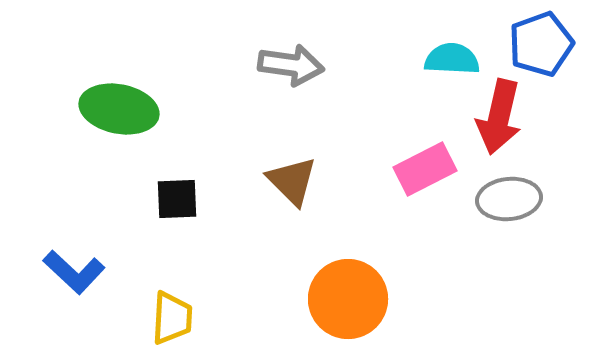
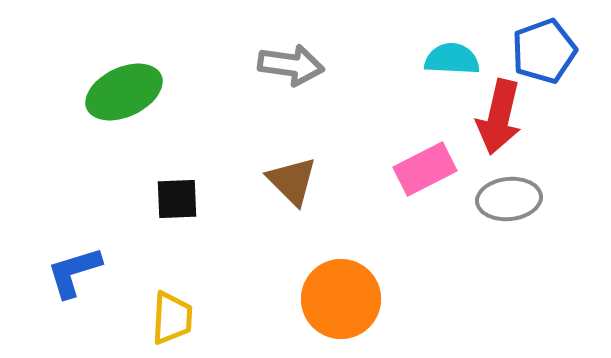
blue pentagon: moved 3 px right, 7 px down
green ellipse: moved 5 px right, 17 px up; rotated 36 degrees counterclockwise
blue L-shape: rotated 120 degrees clockwise
orange circle: moved 7 px left
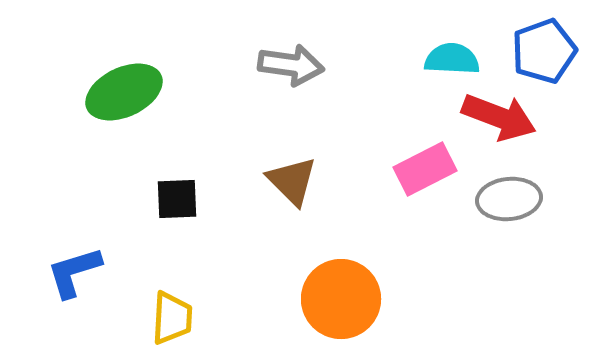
red arrow: rotated 82 degrees counterclockwise
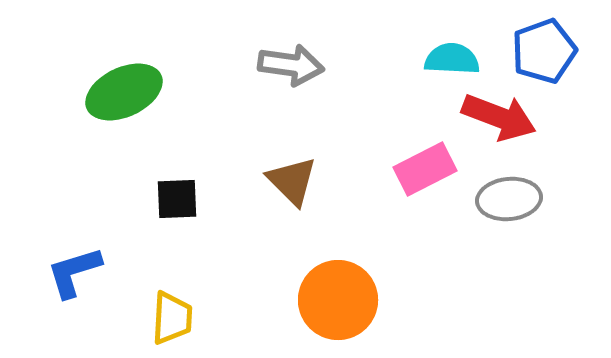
orange circle: moved 3 px left, 1 px down
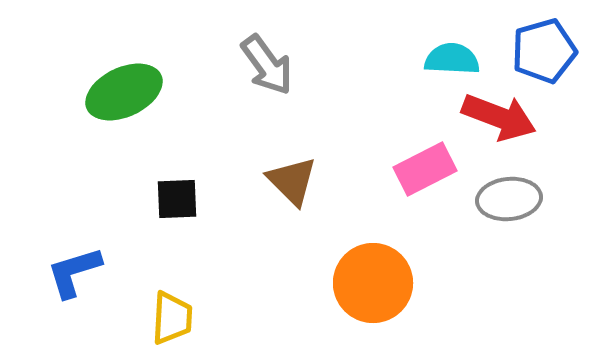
blue pentagon: rotated 4 degrees clockwise
gray arrow: moved 24 px left; rotated 46 degrees clockwise
orange circle: moved 35 px right, 17 px up
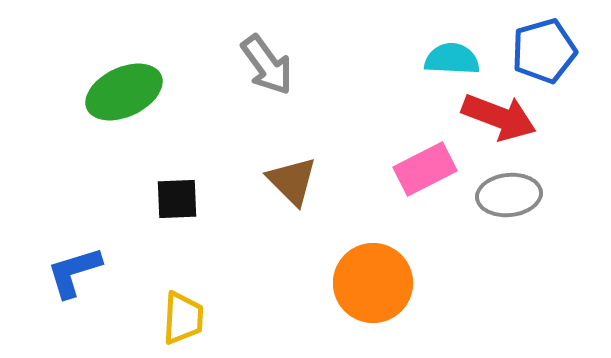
gray ellipse: moved 4 px up
yellow trapezoid: moved 11 px right
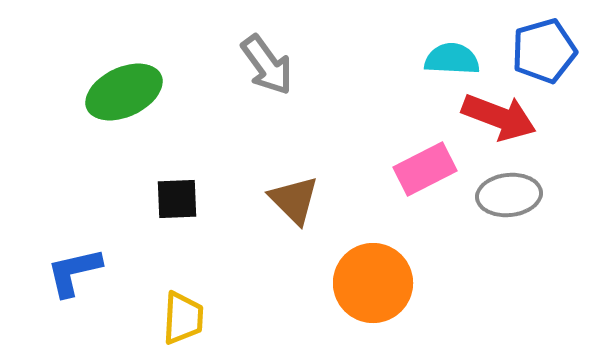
brown triangle: moved 2 px right, 19 px down
blue L-shape: rotated 4 degrees clockwise
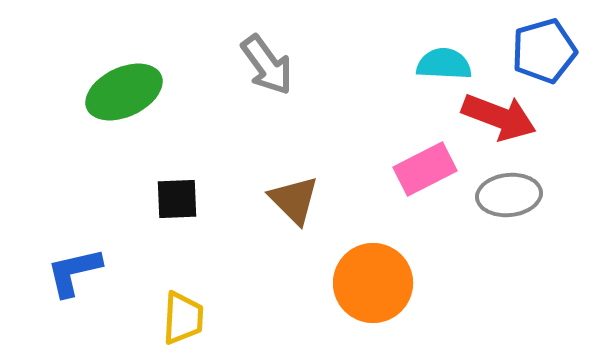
cyan semicircle: moved 8 px left, 5 px down
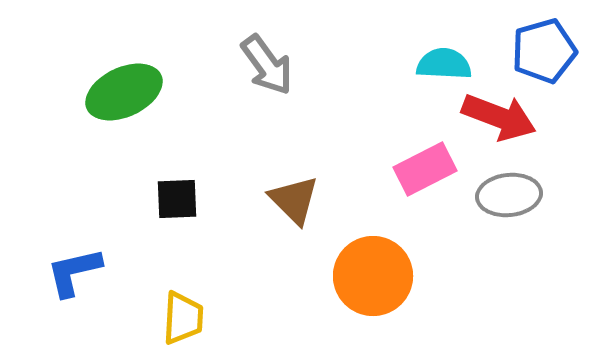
orange circle: moved 7 px up
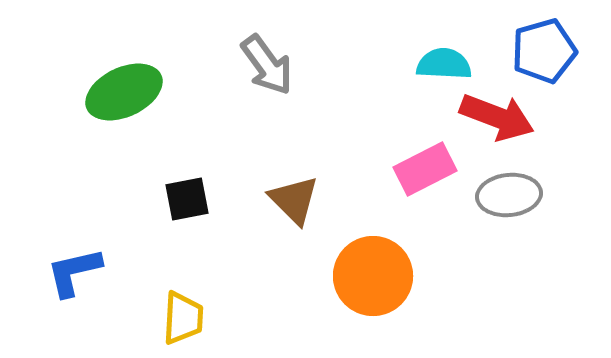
red arrow: moved 2 px left
black square: moved 10 px right; rotated 9 degrees counterclockwise
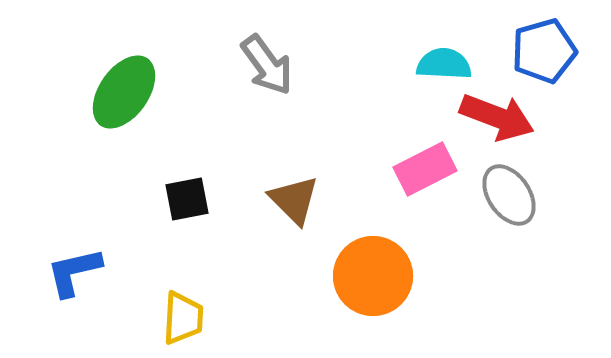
green ellipse: rotated 30 degrees counterclockwise
gray ellipse: rotated 62 degrees clockwise
